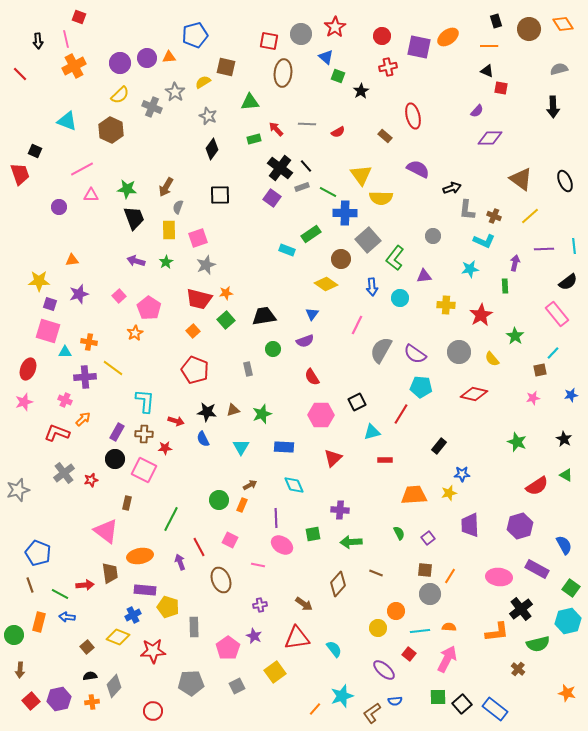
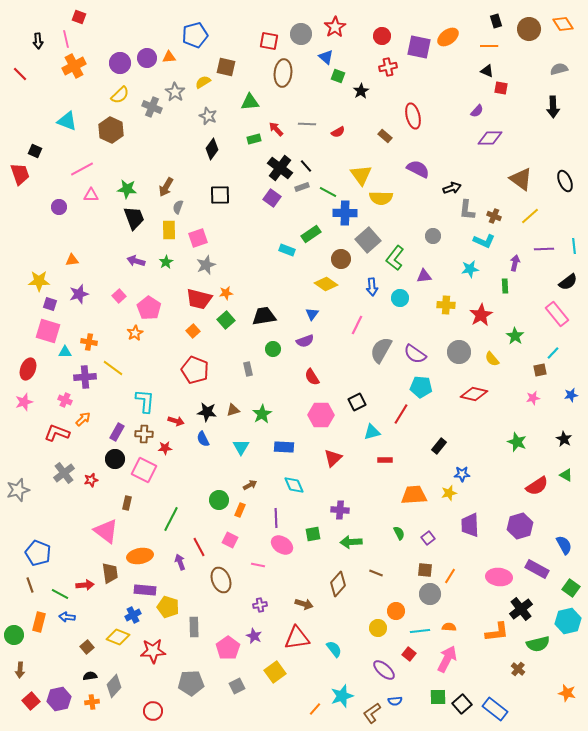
green star at (262, 414): rotated 12 degrees counterclockwise
orange rectangle at (242, 505): moved 2 px left, 5 px down
brown arrow at (304, 604): rotated 18 degrees counterclockwise
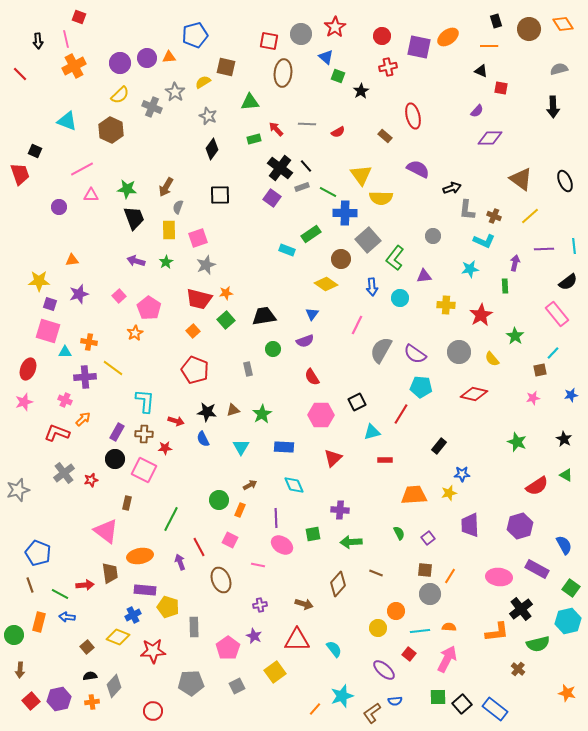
black triangle at (487, 71): moved 6 px left
red triangle at (297, 638): moved 2 px down; rotated 8 degrees clockwise
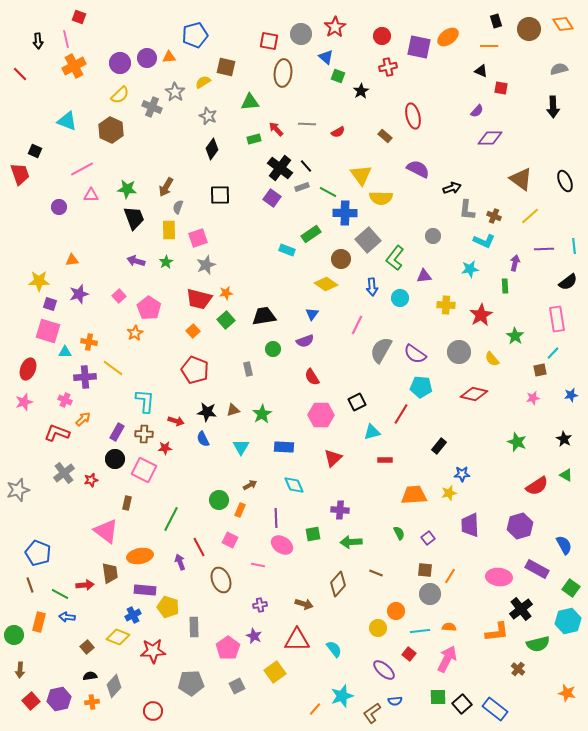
pink rectangle at (557, 314): moved 5 px down; rotated 30 degrees clockwise
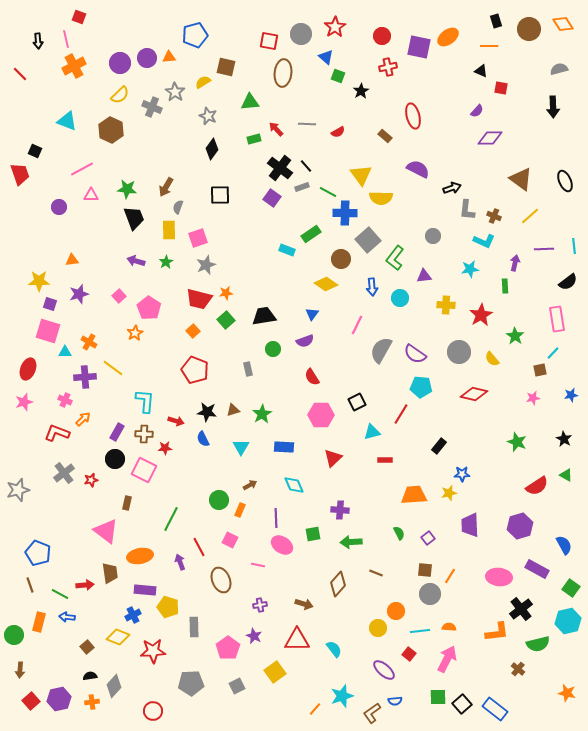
orange cross at (89, 342): rotated 21 degrees clockwise
